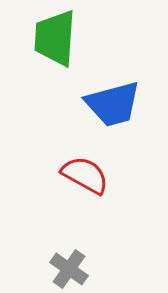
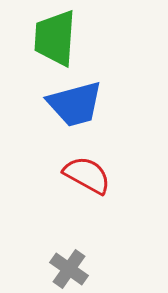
blue trapezoid: moved 38 px left
red semicircle: moved 2 px right
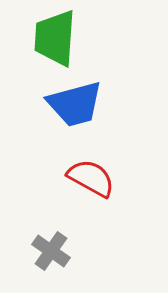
red semicircle: moved 4 px right, 3 px down
gray cross: moved 18 px left, 18 px up
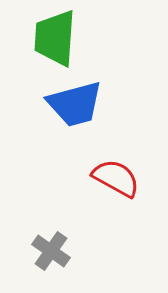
red semicircle: moved 25 px right
